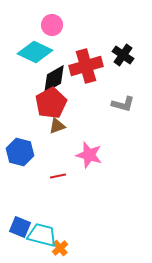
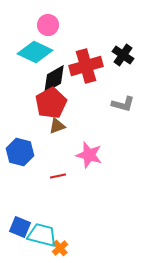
pink circle: moved 4 px left
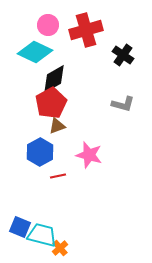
red cross: moved 36 px up
blue hexagon: moved 20 px right; rotated 16 degrees clockwise
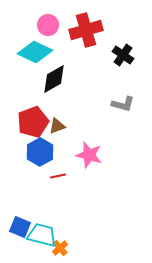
red pentagon: moved 18 px left, 19 px down; rotated 8 degrees clockwise
